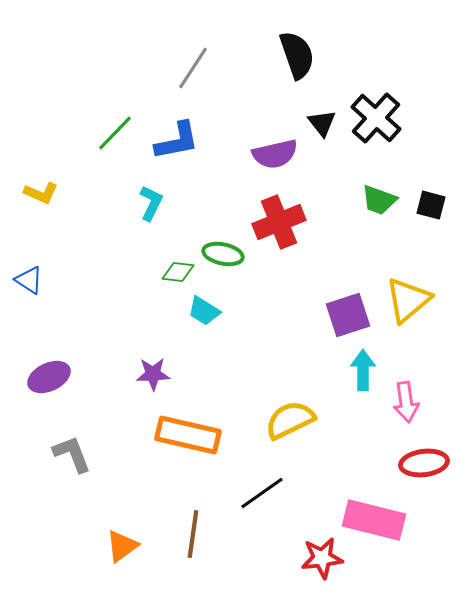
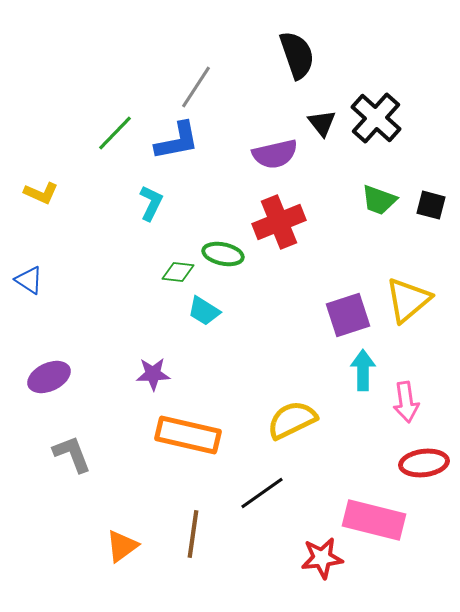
gray line: moved 3 px right, 19 px down
yellow semicircle: moved 2 px right
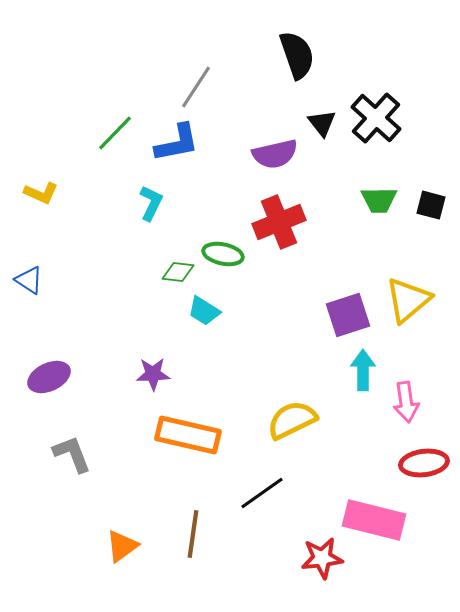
blue L-shape: moved 2 px down
green trapezoid: rotated 21 degrees counterclockwise
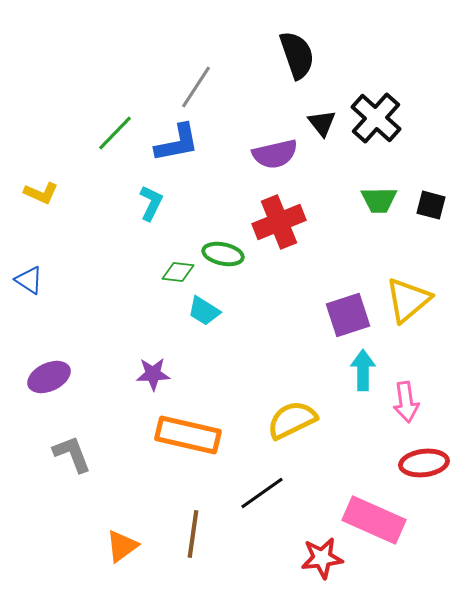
pink rectangle: rotated 10 degrees clockwise
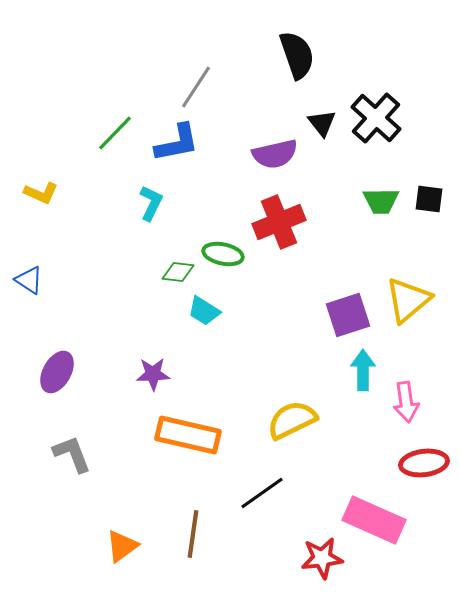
green trapezoid: moved 2 px right, 1 px down
black square: moved 2 px left, 6 px up; rotated 8 degrees counterclockwise
purple ellipse: moved 8 px right, 5 px up; rotated 36 degrees counterclockwise
